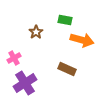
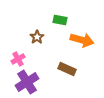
green rectangle: moved 5 px left
brown star: moved 1 px right, 5 px down
pink cross: moved 4 px right, 1 px down
purple cross: moved 2 px right, 1 px up
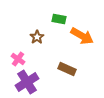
green rectangle: moved 1 px left, 1 px up
orange arrow: moved 4 px up; rotated 15 degrees clockwise
pink cross: rotated 24 degrees counterclockwise
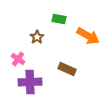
orange arrow: moved 6 px right
purple cross: moved 3 px right; rotated 30 degrees clockwise
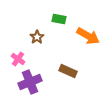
brown rectangle: moved 1 px right, 2 px down
purple cross: rotated 20 degrees counterclockwise
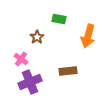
orange arrow: rotated 75 degrees clockwise
pink cross: moved 3 px right
brown rectangle: rotated 30 degrees counterclockwise
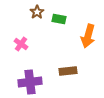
brown star: moved 25 px up
pink cross: moved 15 px up
purple cross: rotated 15 degrees clockwise
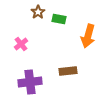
brown star: moved 1 px right
pink cross: rotated 16 degrees clockwise
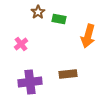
brown rectangle: moved 3 px down
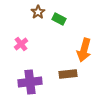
green rectangle: rotated 16 degrees clockwise
orange arrow: moved 4 px left, 14 px down
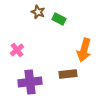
brown star: rotated 16 degrees counterclockwise
pink cross: moved 4 px left, 6 px down
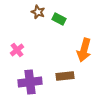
brown rectangle: moved 3 px left, 2 px down
